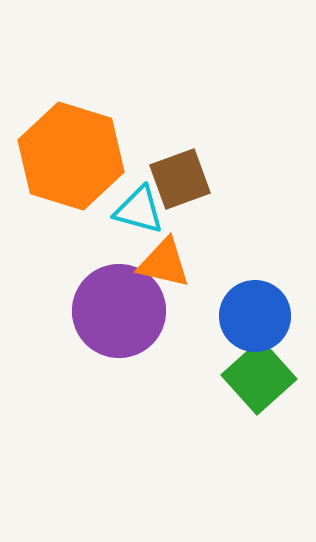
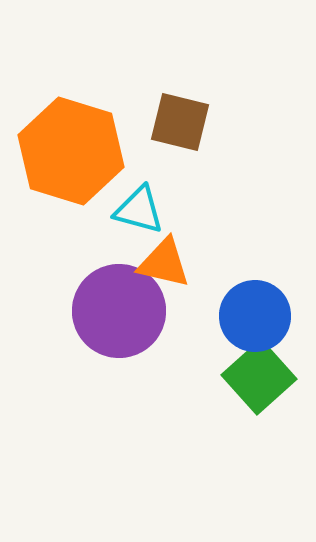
orange hexagon: moved 5 px up
brown square: moved 57 px up; rotated 34 degrees clockwise
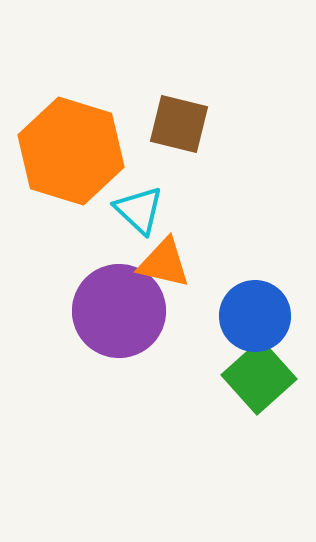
brown square: moved 1 px left, 2 px down
cyan triangle: rotated 28 degrees clockwise
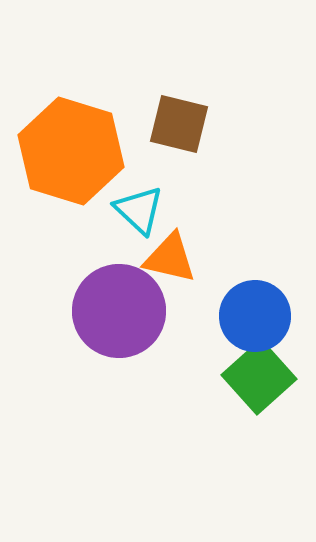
orange triangle: moved 6 px right, 5 px up
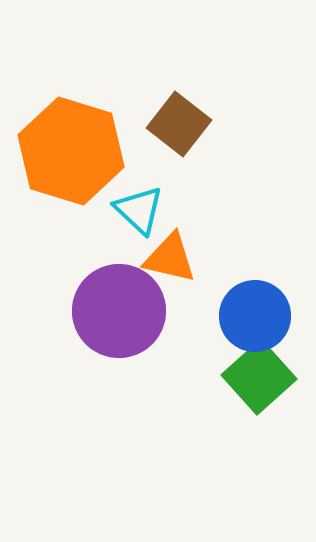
brown square: rotated 24 degrees clockwise
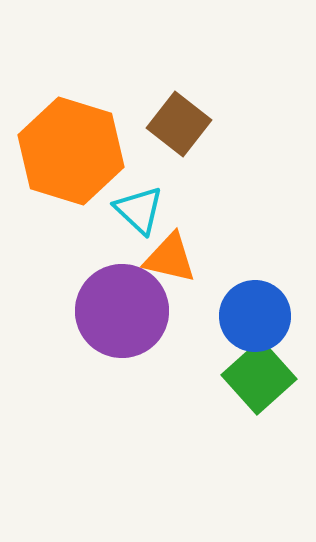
purple circle: moved 3 px right
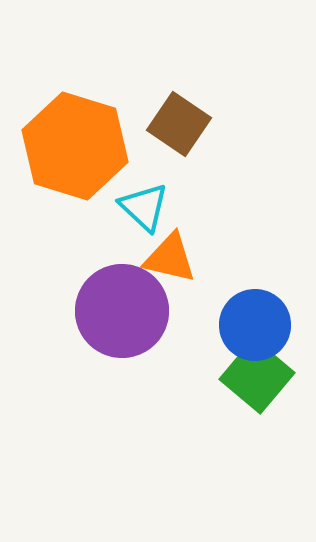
brown square: rotated 4 degrees counterclockwise
orange hexagon: moved 4 px right, 5 px up
cyan triangle: moved 5 px right, 3 px up
blue circle: moved 9 px down
green square: moved 2 px left, 1 px up; rotated 8 degrees counterclockwise
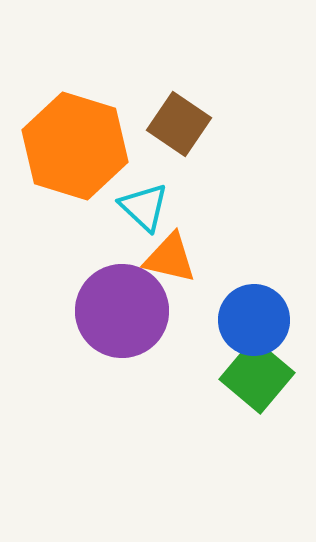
blue circle: moved 1 px left, 5 px up
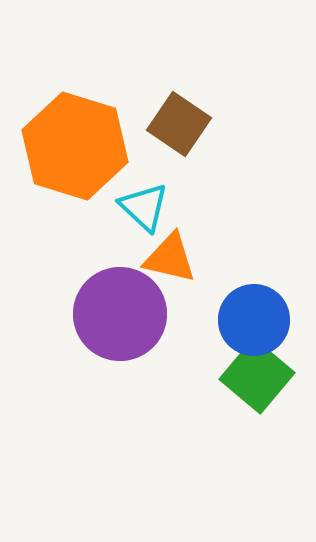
purple circle: moved 2 px left, 3 px down
